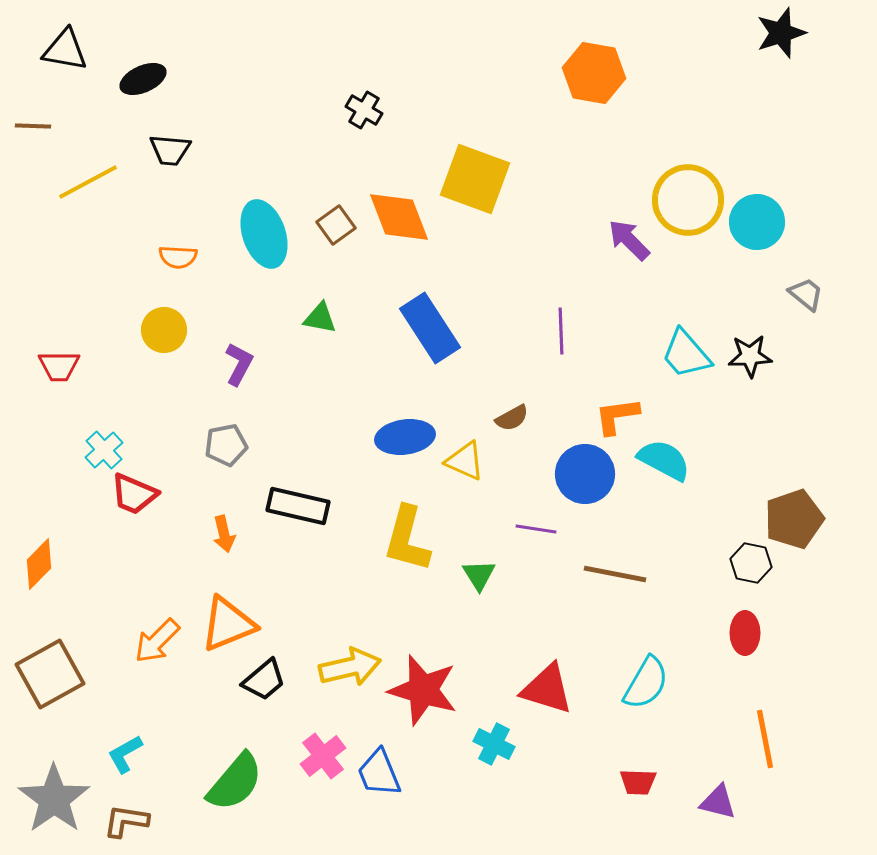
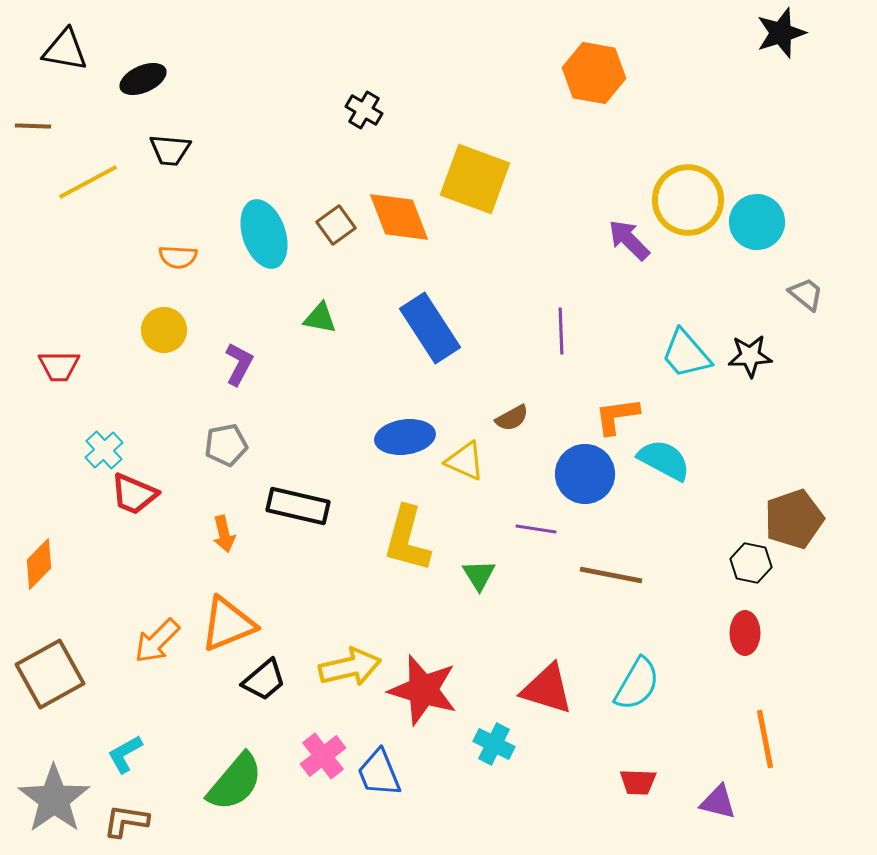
brown line at (615, 574): moved 4 px left, 1 px down
cyan semicircle at (646, 683): moved 9 px left, 1 px down
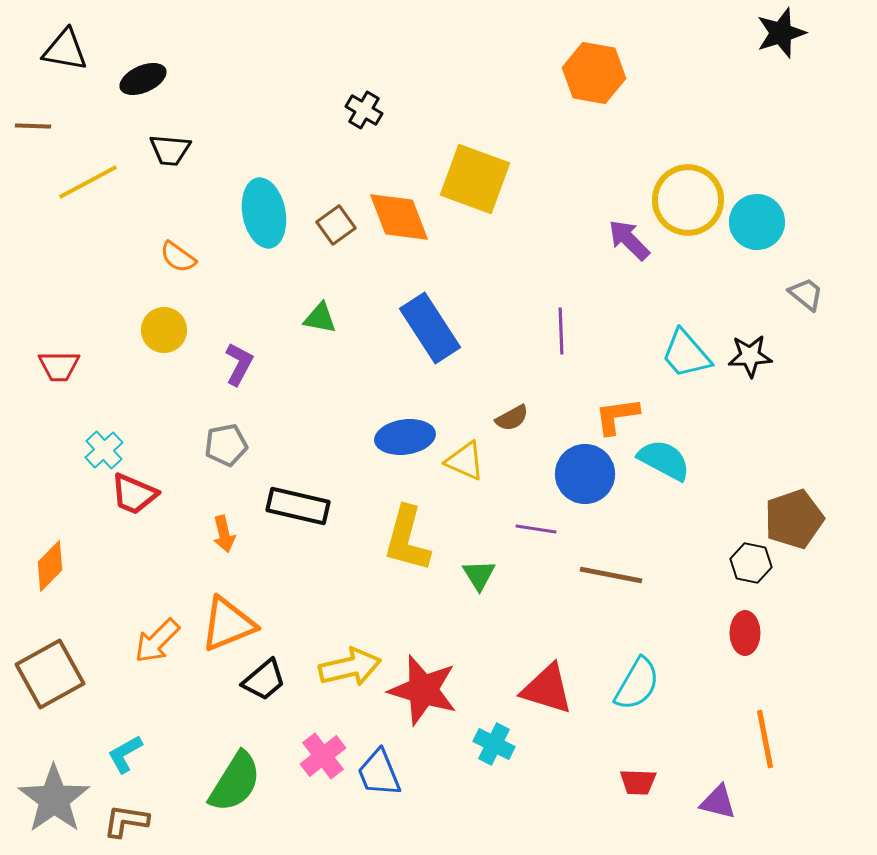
cyan ellipse at (264, 234): moved 21 px up; rotated 8 degrees clockwise
orange semicircle at (178, 257): rotated 33 degrees clockwise
orange diamond at (39, 564): moved 11 px right, 2 px down
green semicircle at (235, 782): rotated 8 degrees counterclockwise
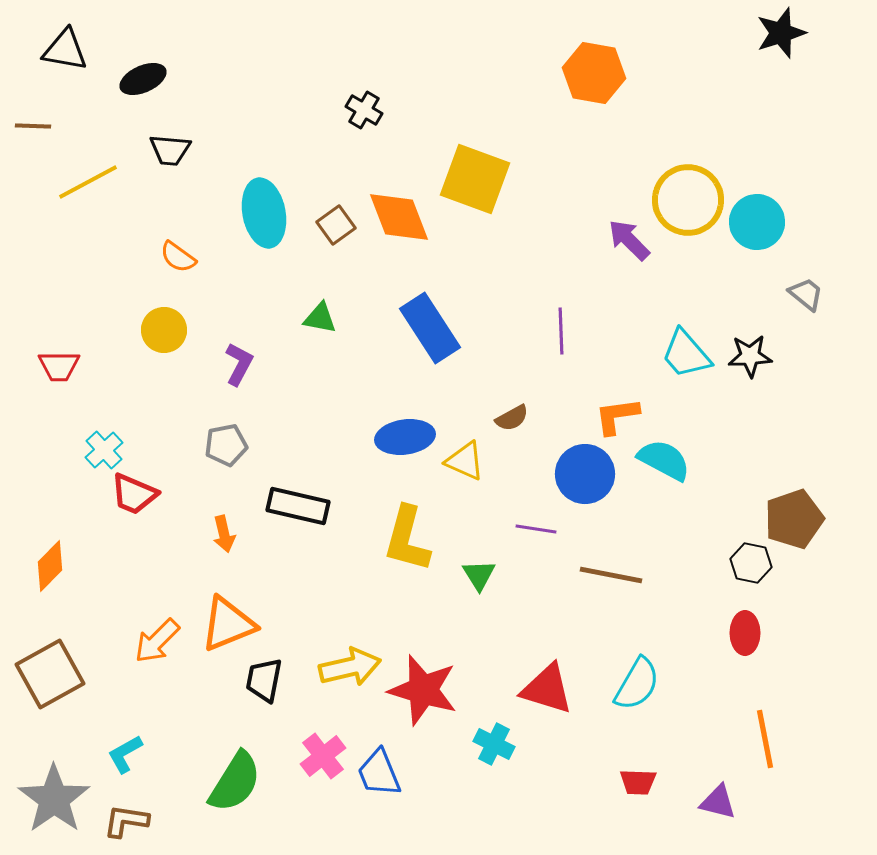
black trapezoid at (264, 680): rotated 141 degrees clockwise
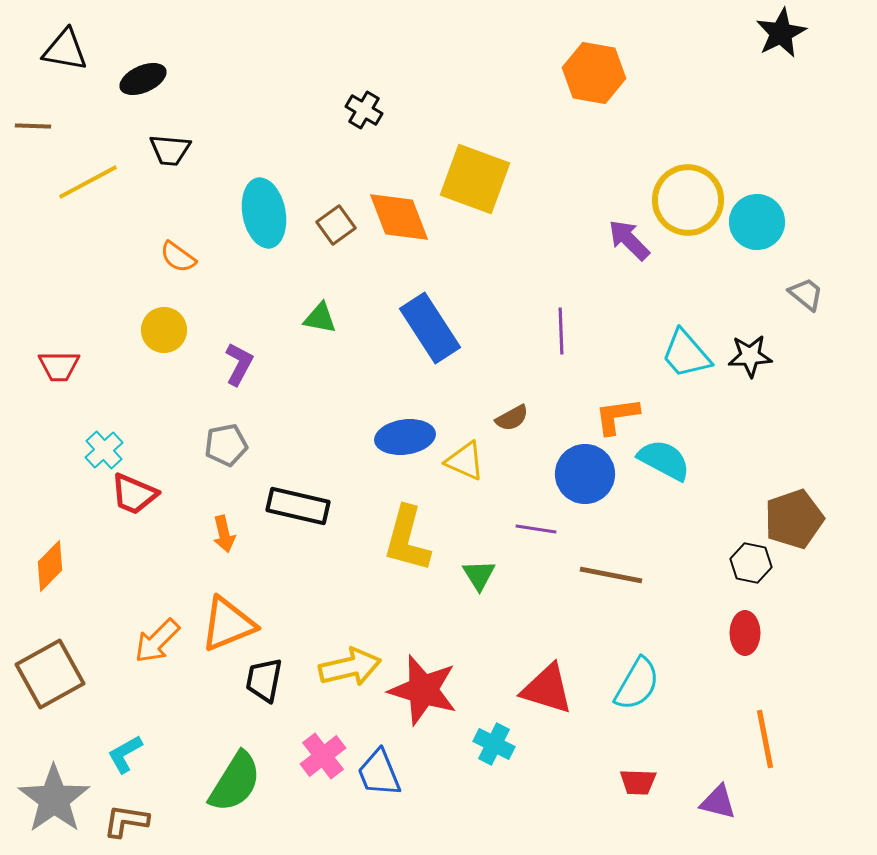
black star at (781, 33): rotated 9 degrees counterclockwise
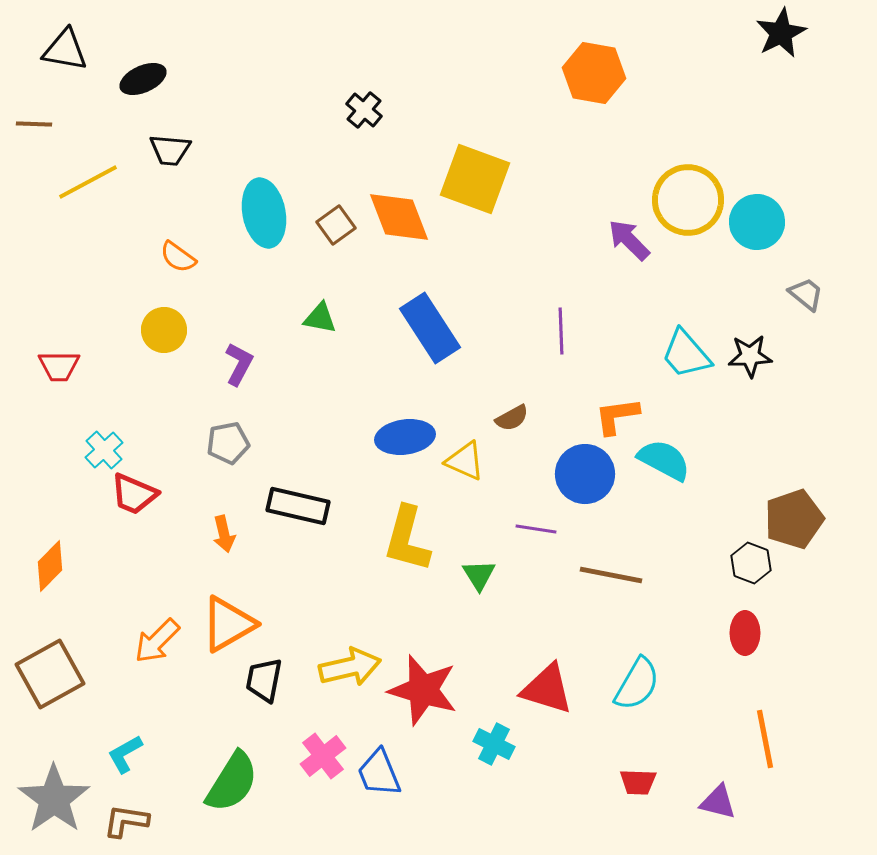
black cross at (364, 110): rotated 9 degrees clockwise
brown line at (33, 126): moved 1 px right, 2 px up
gray pentagon at (226, 445): moved 2 px right, 2 px up
black hexagon at (751, 563): rotated 9 degrees clockwise
orange triangle at (228, 624): rotated 8 degrees counterclockwise
green semicircle at (235, 782): moved 3 px left
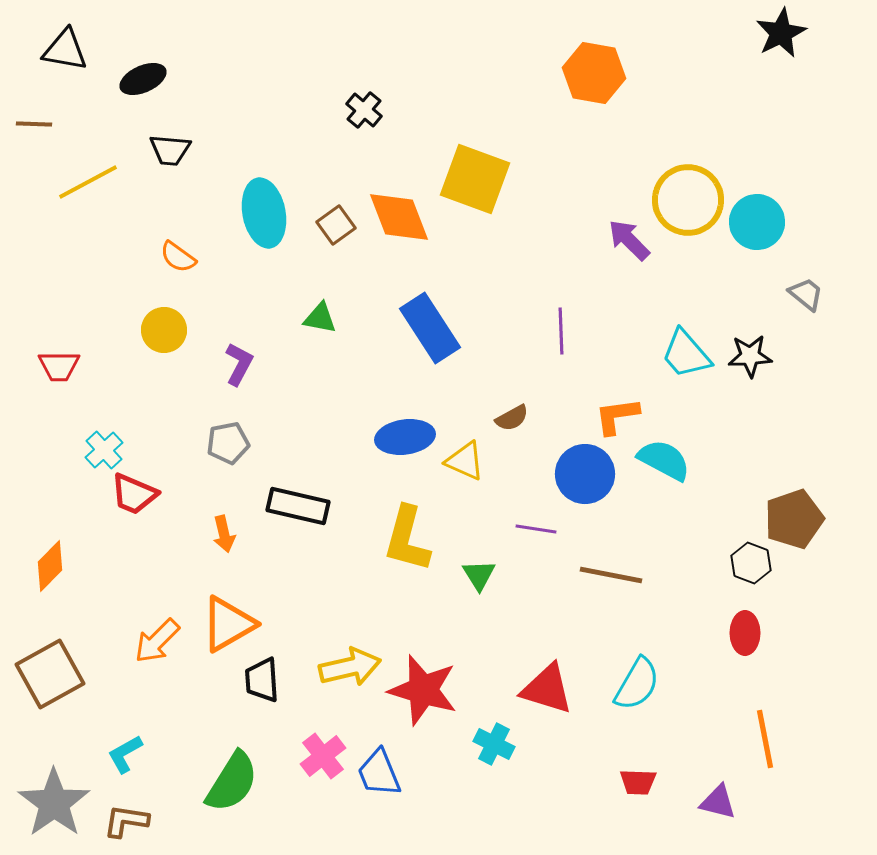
black trapezoid at (264, 680): moved 2 px left; rotated 15 degrees counterclockwise
gray star at (54, 799): moved 4 px down
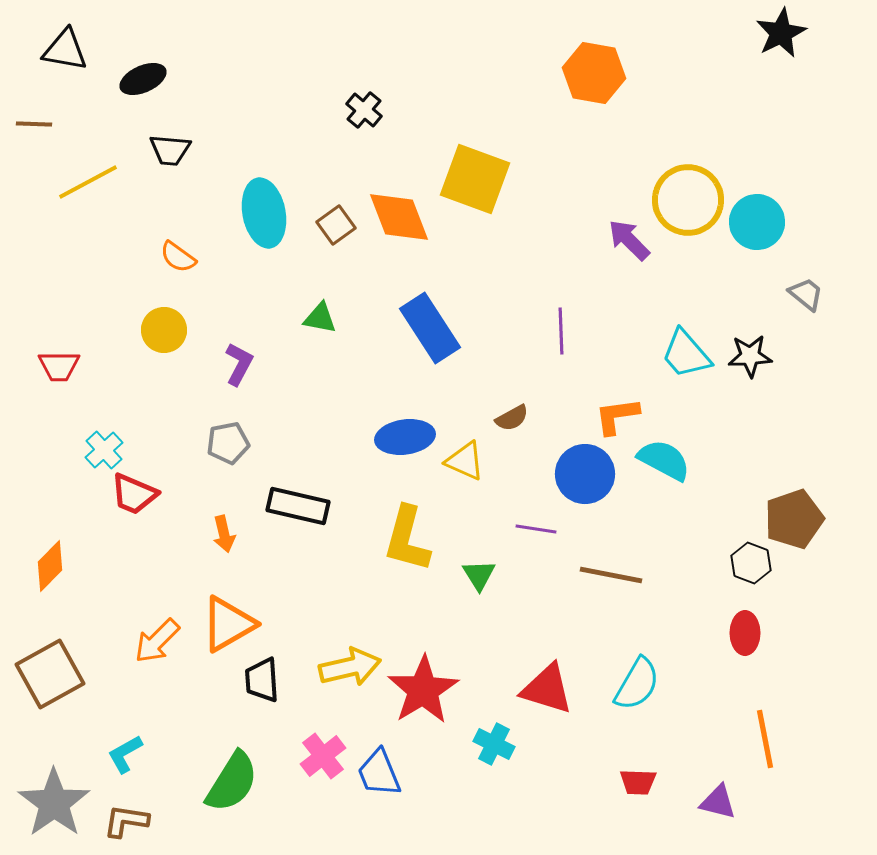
red star at (423, 690): rotated 24 degrees clockwise
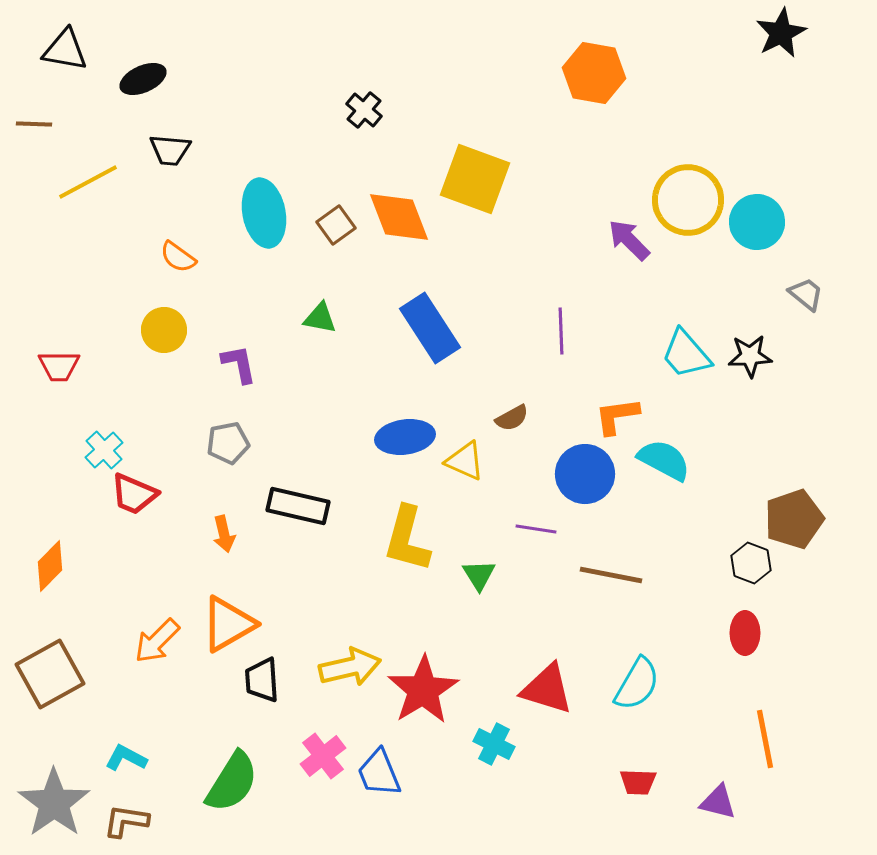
purple L-shape at (239, 364): rotated 39 degrees counterclockwise
cyan L-shape at (125, 754): moved 1 px right, 4 px down; rotated 57 degrees clockwise
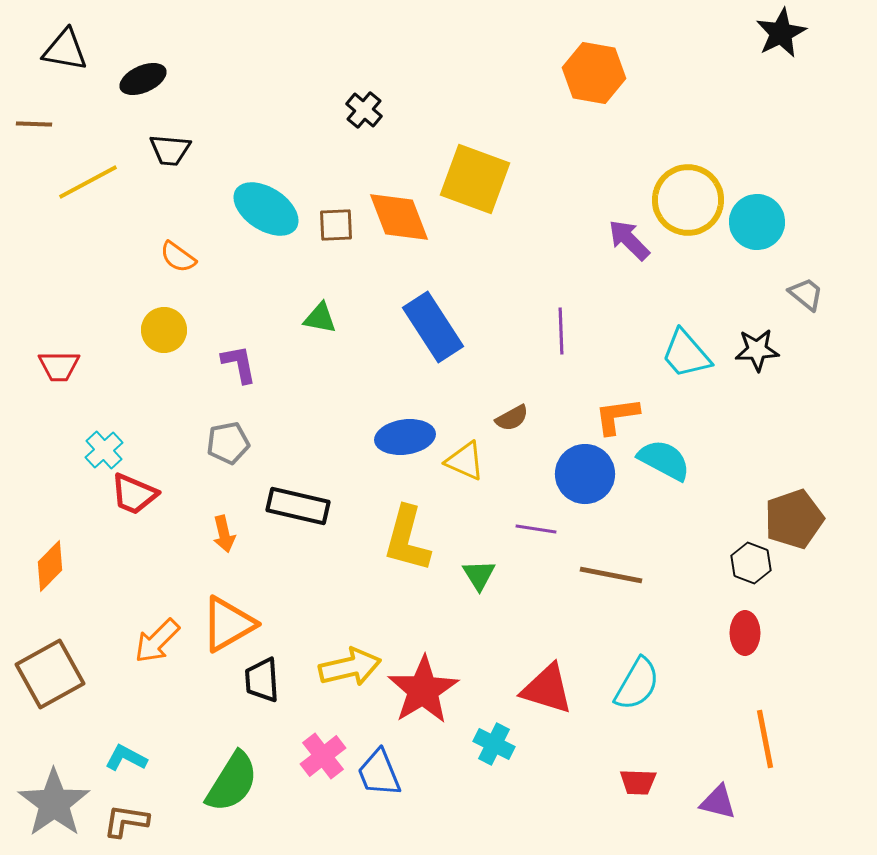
cyan ellipse at (264, 213): moved 2 px right, 4 px up; rotated 46 degrees counterclockwise
brown square at (336, 225): rotated 33 degrees clockwise
blue rectangle at (430, 328): moved 3 px right, 1 px up
black star at (750, 356): moved 7 px right, 6 px up
